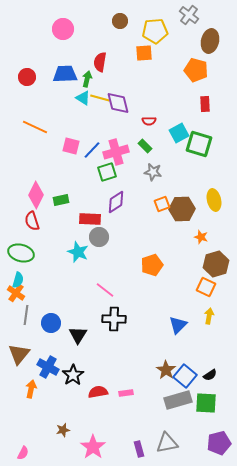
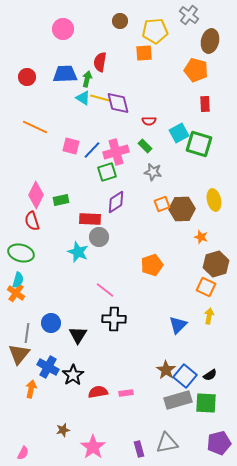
gray line at (26, 315): moved 1 px right, 18 px down
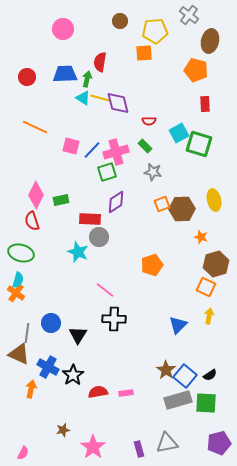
brown triangle at (19, 354): rotated 45 degrees counterclockwise
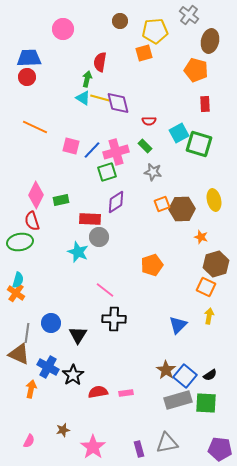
orange square at (144, 53): rotated 12 degrees counterclockwise
blue trapezoid at (65, 74): moved 36 px left, 16 px up
green ellipse at (21, 253): moved 1 px left, 11 px up; rotated 25 degrees counterclockwise
purple pentagon at (219, 443): moved 1 px right, 6 px down; rotated 20 degrees clockwise
pink semicircle at (23, 453): moved 6 px right, 12 px up
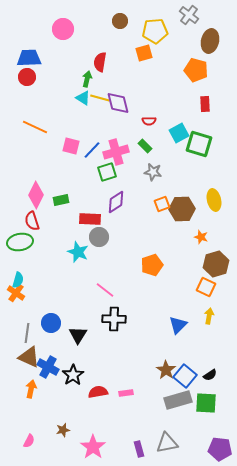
brown triangle at (19, 354): moved 10 px right, 3 px down
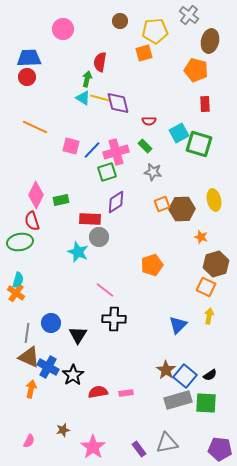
purple rectangle at (139, 449): rotated 21 degrees counterclockwise
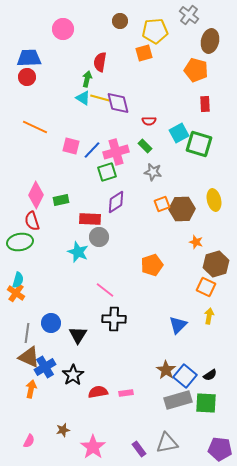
orange star at (201, 237): moved 5 px left, 5 px down
blue cross at (48, 367): moved 3 px left; rotated 30 degrees clockwise
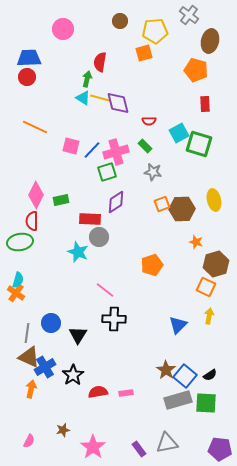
red semicircle at (32, 221): rotated 18 degrees clockwise
